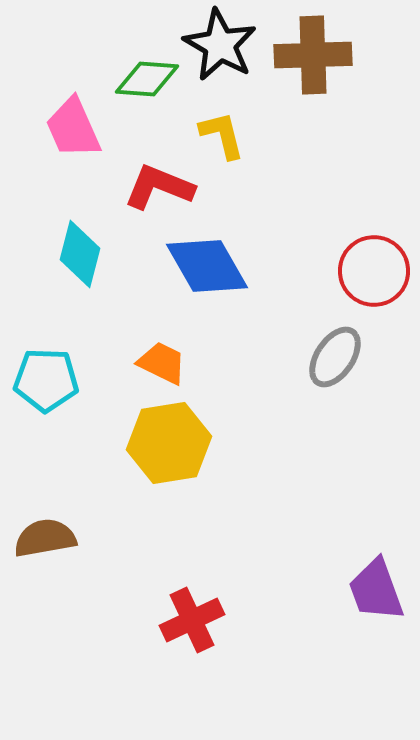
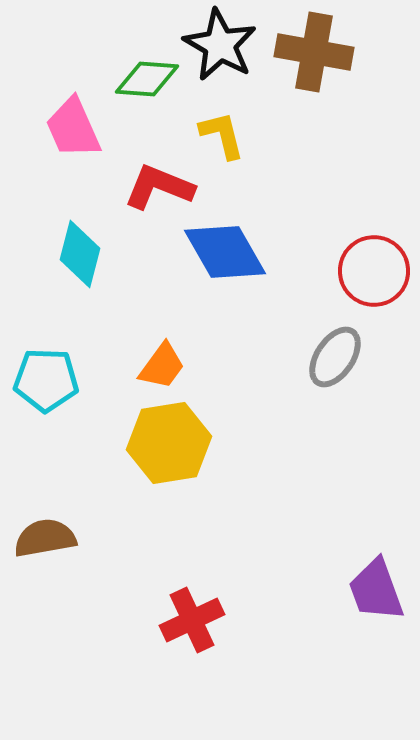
brown cross: moved 1 px right, 3 px up; rotated 12 degrees clockwise
blue diamond: moved 18 px right, 14 px up
orange trapezoid: moved 3 px down; rotated 100 degrees clockwise
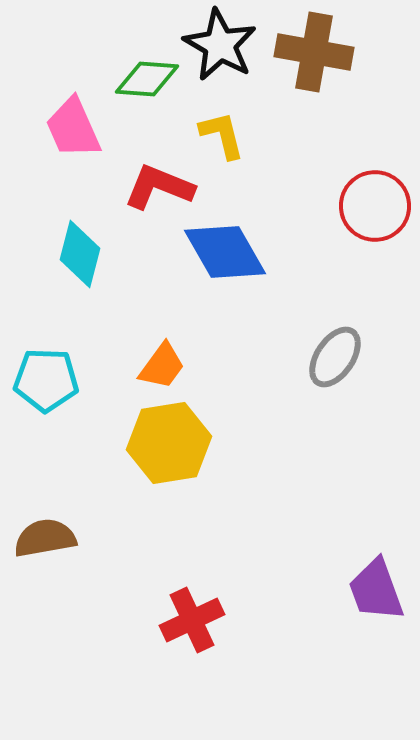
red circle: moved 1 px right, 65 px up
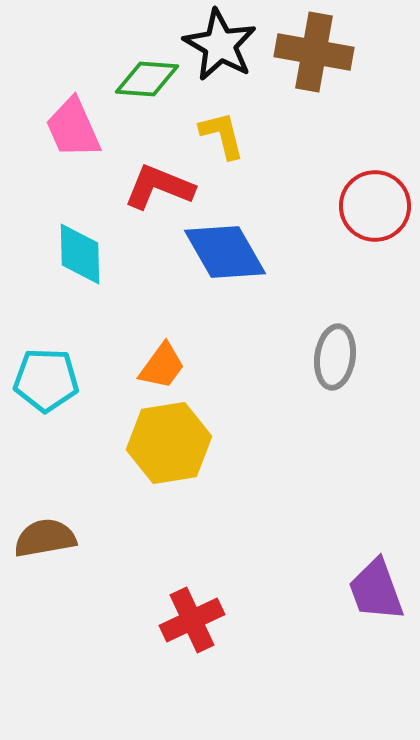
cyan diamond: rotated 16 degrees counterclockwise
gray ellipse: rotated 26 degrees counterclockwise
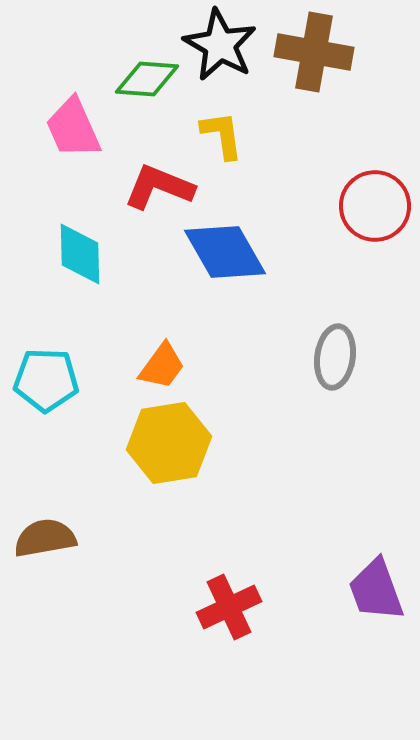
yellow L-shape: rotated 6 degrees clockwise
red cross: moved 37 px right, 13 px up
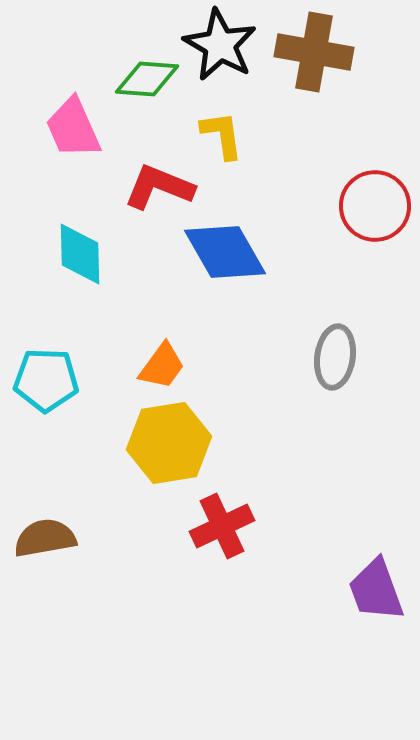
red cross: moved 7 px left, 81 px up
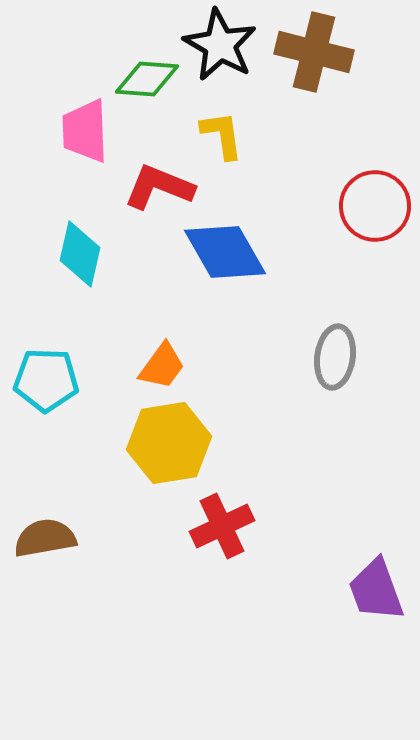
brown cross: rotated 4 degrees clockwise
pink trapezoid: moved 12 px right, 3 px down; rotated 22 degrees clockwise
cyan diamond: rotated 14 degrees clockwise
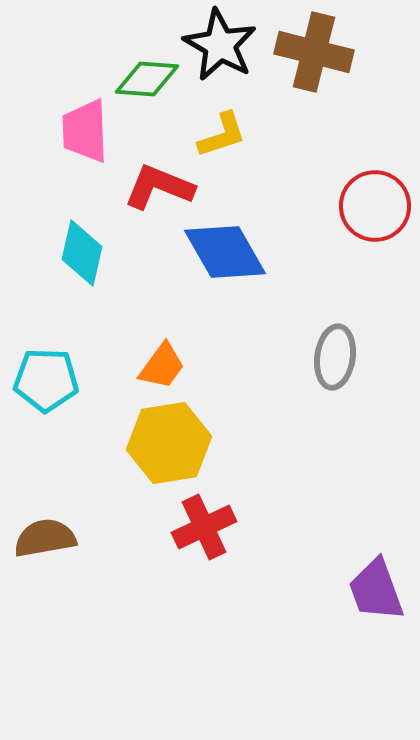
yellow L-shape: rotated 80 degrees clockwise
cyan diamond: moved 2 px right, 1 px up
red cross: moved 18 px left, 1 px down
